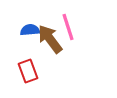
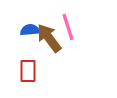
brown arrow: moved 1 px left, 1 px up
red rectangle: rotated 20 degrees clockwise
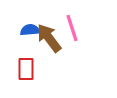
pink line: moved 4 px right, 1 px down
red rectangle: moved 2 px left, 2 px up
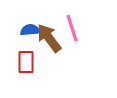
red rectangle: moved 7 px up
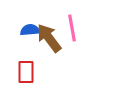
pink line: rotated 8 degrees clockwise
red rectangle: moved 10 px down
